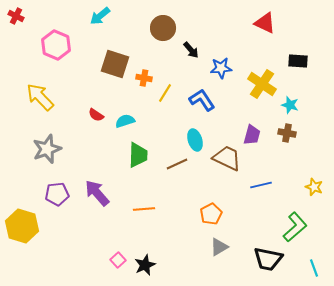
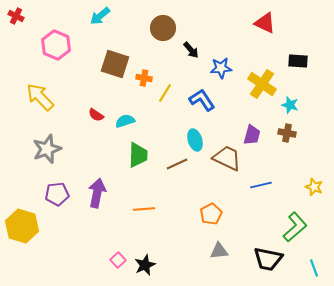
purple arrow: rotated 52 degrees clockwise
gray triangle: moved 4 px down; rotated 24 degrees clockwise
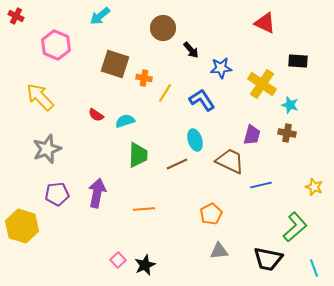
brown trapezoid: moved 3 px right, 3 px down
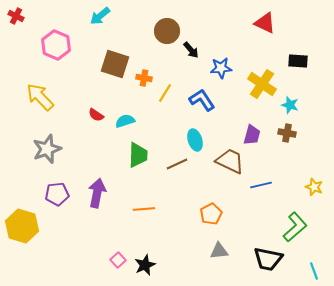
brown circle: moved 4 px right, 3 px down
cyan line: moved 3 px down
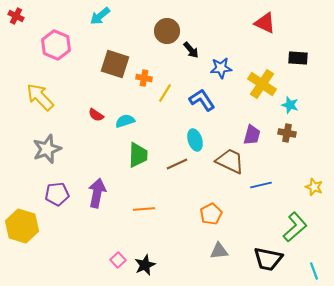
black rectangle: moved 3 px up
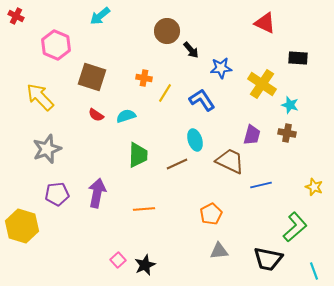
brown square: moved 23 px left, 13 px down
cyan semicircle: moved 1 px right, 5 px up
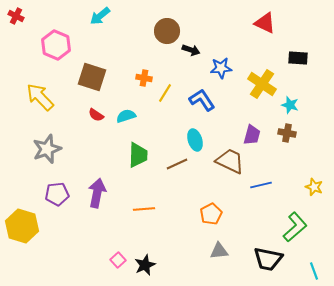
black arrow: rotated 30 degrees counterclockwise
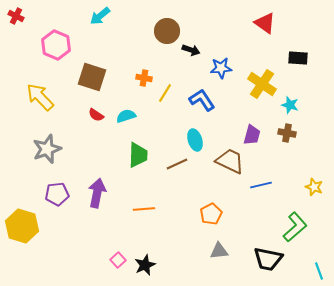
red triangle: rotated 10 degrees clockwise
cyan line: moved 5 px right
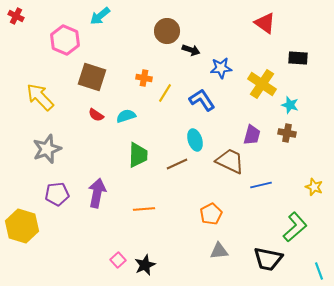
pink hexagon: moved 9 px right, 5 px up
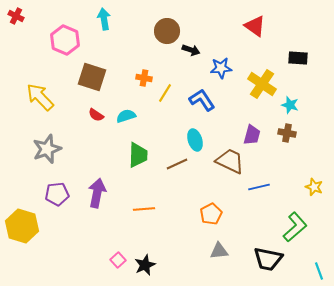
cyan arrow: moved 4 px right, 3 px down; rotated 120 degrees clockwise
red triangle: moved 10 px left, 3 px down
blue line: moved 2 px left, 2 px down
